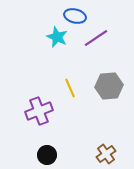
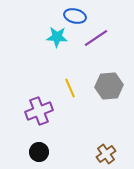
cyan star: rotated 20 degrees counterclockwise
black circle: moved 8 px left, 3 px up
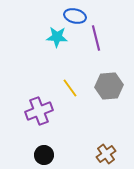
purple line: rotated 70 degrees counterclockwise
yellow line: rotated 12 degrees counterclockwise
black circle: moved 5 px right, 3 px down
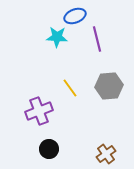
blue ellipse: rotated 35 degrees counterclockwise
purple line: moved 1 px right, 1 px down
black circle: moved 5 px right, 6 px up
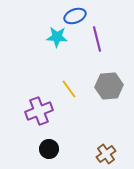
yellow line: moved 1 px left, 1 px down
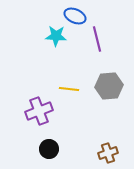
blue ellipse: rotated 45 degrees clockwise
cyan star: moved 1 px left, 1 px up
yellow line: rotated 48 degrees counterclockwise
brown cross: moved 2 px right, 1 px up; rotated 18 degrees clockwise
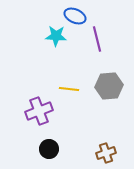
brown cross: moved 2 px left
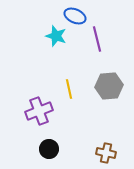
cyan star: rotated 15 degrees clockwise
yellow line: rotated 72 degrees clockwise
brown cross: rotated 30 degrees clockwise
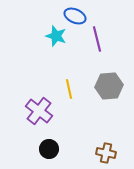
purple cross: rotated 32 degrees counterclockwise
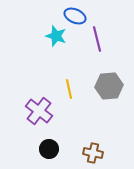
brown cross: moved 13 px left
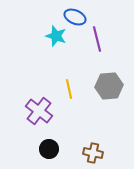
blue ellipse: moved 1 px down
